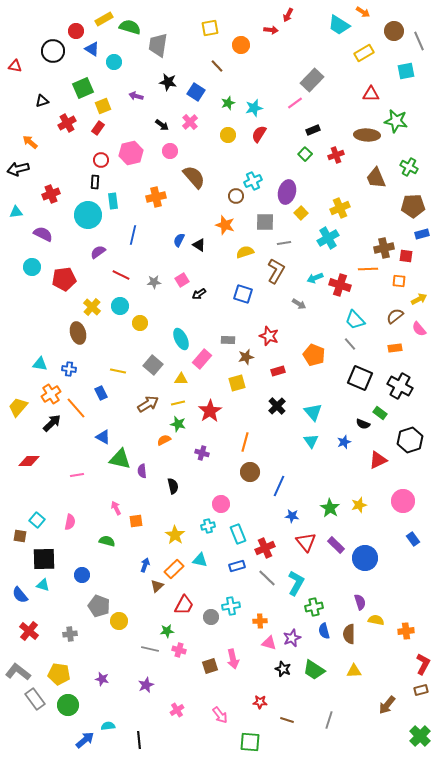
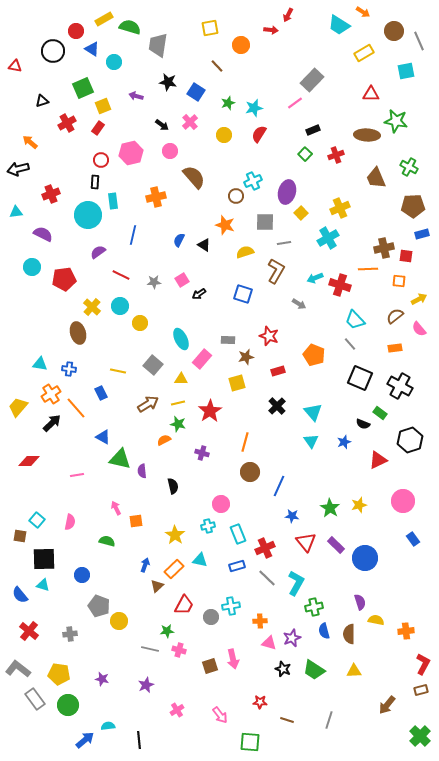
yellow circle at (228, 135): moved 4 px left
black triangle at (199, 245): moved 5 px right
gray L-shape at (18, 672): moved 3 px up
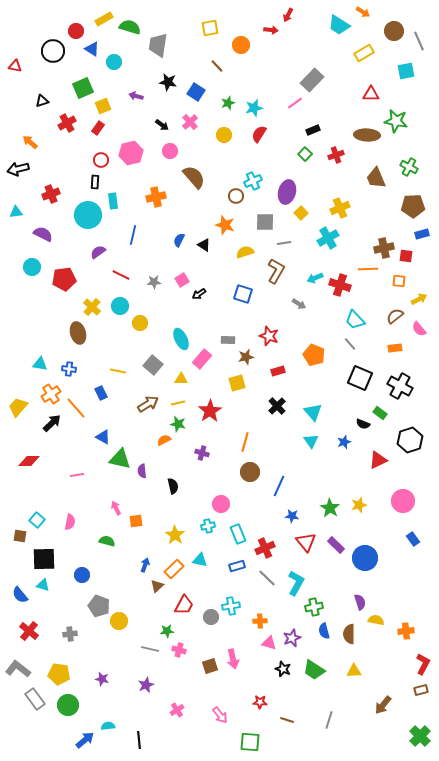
brown arrow at (387, 705): moved 4 px left
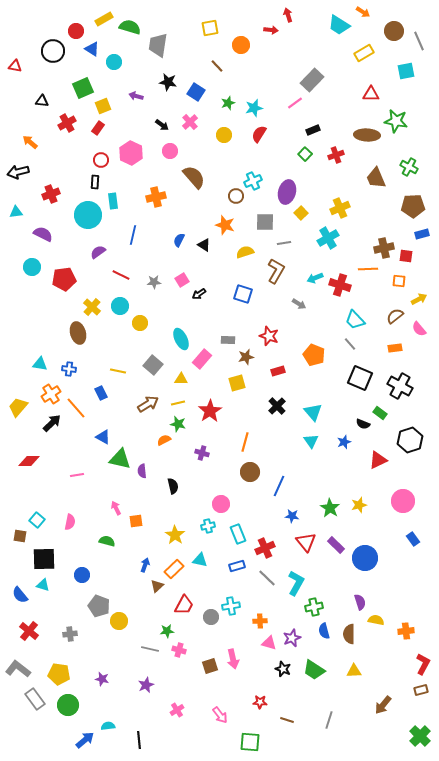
red arrow at (288, 15): rotated 136 degrees clockwise
black triangle at (42, 101): rotated 24 degrees clockwise
pink hexagon at (131, 153): rotated 20 degrees counterclockwise
black arrow at (18, 169): moved 3 px down
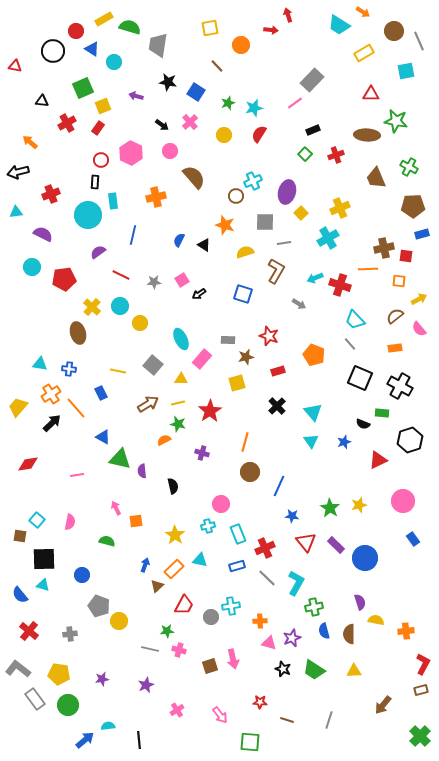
green rectangle at (380, 413): moved 2 px right; rotated 32 degrees counterclockwise
red diamond at (29, 461): moved 1 px left, 3 px down; rotated 10 degrees counterclockwise
purple star at (102, 679): rotated 24 degrees counterclockwise
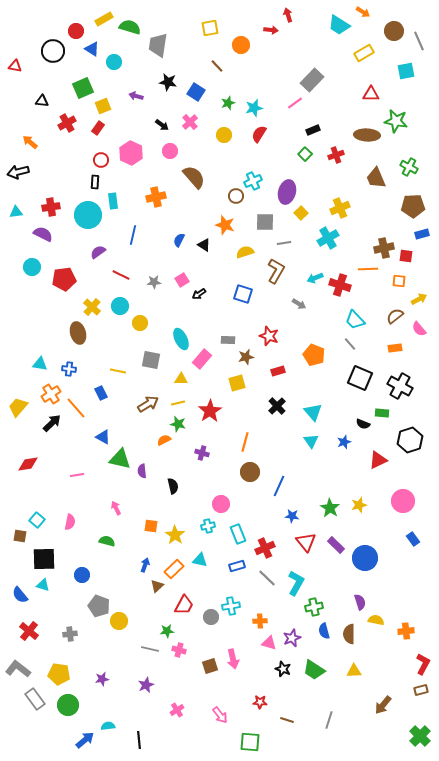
red cross at (51, 194): moved 13 px down; rotated 12 degrees clockwise
gray square at (153, 365): moved 2 px left, 5 px up; rotated 30 degrees counterclockwise
orange square at (136, 521): moved 15 px right, 5 px down; rotated 16 degrees clockwise
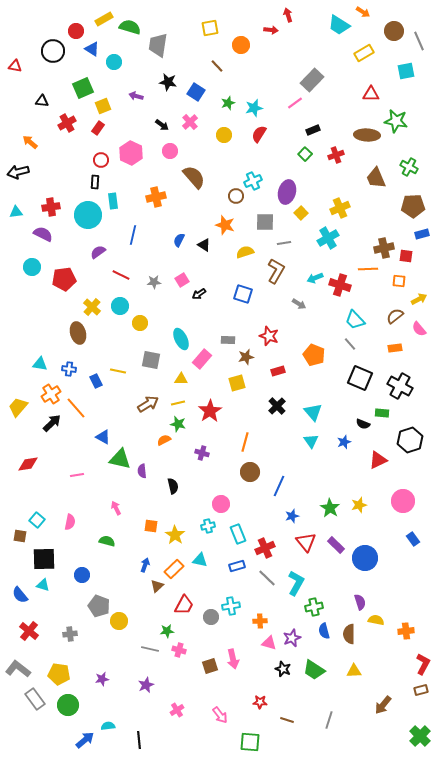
blue rectangle at (101, 393): moved 5 px left, 12 px up
blue star at (292, 516): rotated 24 degrees counterclockwise
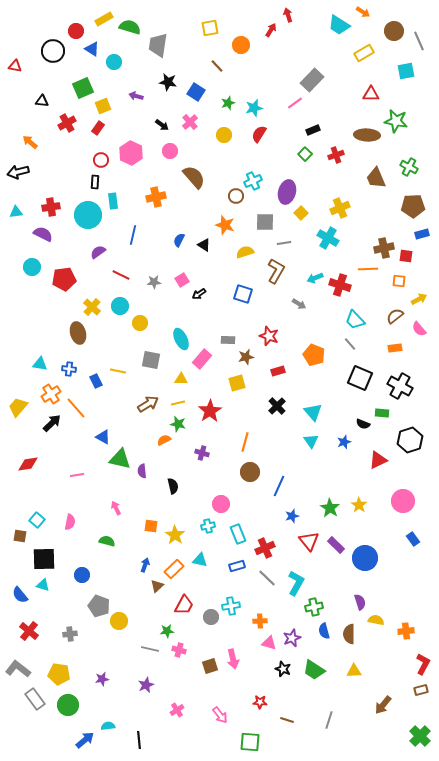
red arrow at (271, 30): rotated 64 degrees counterclockwise
cyan cross at (328, 238): rotated 30 degrees counterclockwise
yellow star at (359, 505): rotated 21 degrees counterclockwise
red triangle at (306, 542): moved 3 px right, 1 px up
